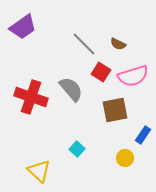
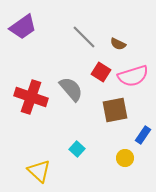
gray line: moved 7 px up
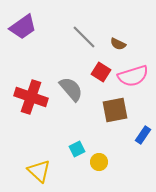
cyan square: rotated 21 degrees clockwise
yellow circle: moved 26 px left, 4 px down
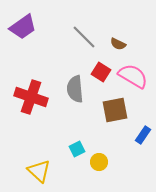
pink semicircle: rotated 132 degrees counterclockwise
gray semicircle: moved 4 px right; rotated 144 degrees counterclockwise
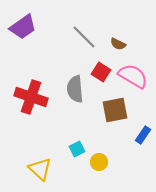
yellow triangle: moved 1 px right, 2 px up
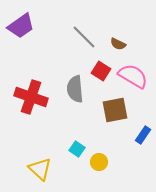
purple trapezoid: moved 2 px left, 1 px up
red square: moved 1 px up
cyan square: rotated 28 degrees counterclockwise
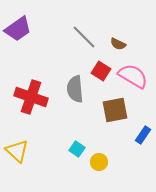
purple trapezoid: moved 3 px left, 3 px down
yellow triangle: moved 23 px left, 18 px up
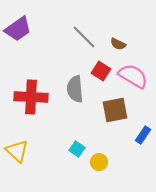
red cross: rotated 16 degrees counterclockwise
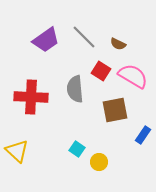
purple trapezoid: moved 28 px right, 11 px down
